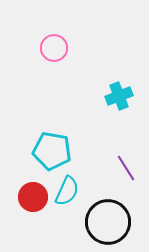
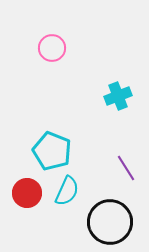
pink circle: moved 2 px left
cyan cross: moved 1 px left
cyan pentagon: rotated 12 degrees clockwise
red circle: moved 6 px left, 4 px up
black circle: moved 2 px right
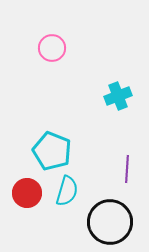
purple line: moved 1 px right, 1 px down; rotated 36 degrees clockwise
cyan semicircle: rotated 8 degrees counterclockwise
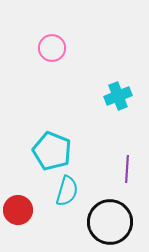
red circle: moved 9 px left, 17 px down
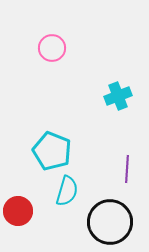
red circle: moved 1 px down
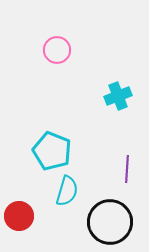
pink circle: moved 5 px right, 2 px down
red circle: moved 1 px right, 5 px down
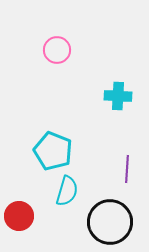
cyan cross: rotated 24 degrees clockwise
cyan pentagon: moved 1 px right
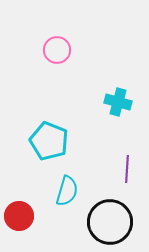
cyan cross: moved 6 px down; rotated 12 degrees clockwise
cyan pentagon: moved 4 px left, 10 px up
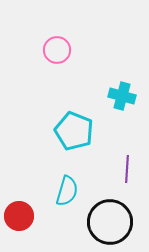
cyan cross: moved 4 px right, 6 px up
cyan pentagon: moved 25 px right, 10 px up
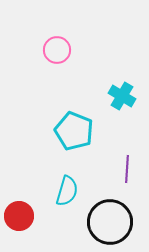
cyan cross: rotated 16 degrees clockwise
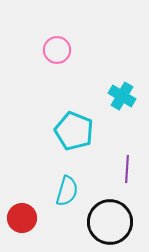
red circle: moved 3 px right, 2 px down
